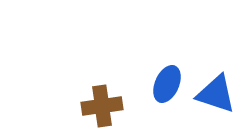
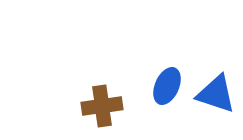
blue ellipse: moved 2 px down
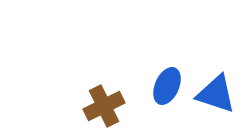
brown cross: moved 2 px right; rotated 18 degrees counterclockwise
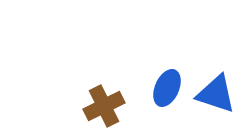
blue ellipse: moved 2 px down
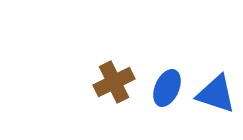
brown cross: moved 10 px right, 24 px up
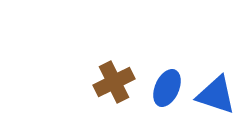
blue triangle: moved 1 px down
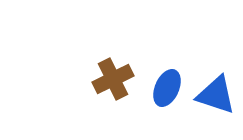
brown cross: moved 1 px left, 3 px up
